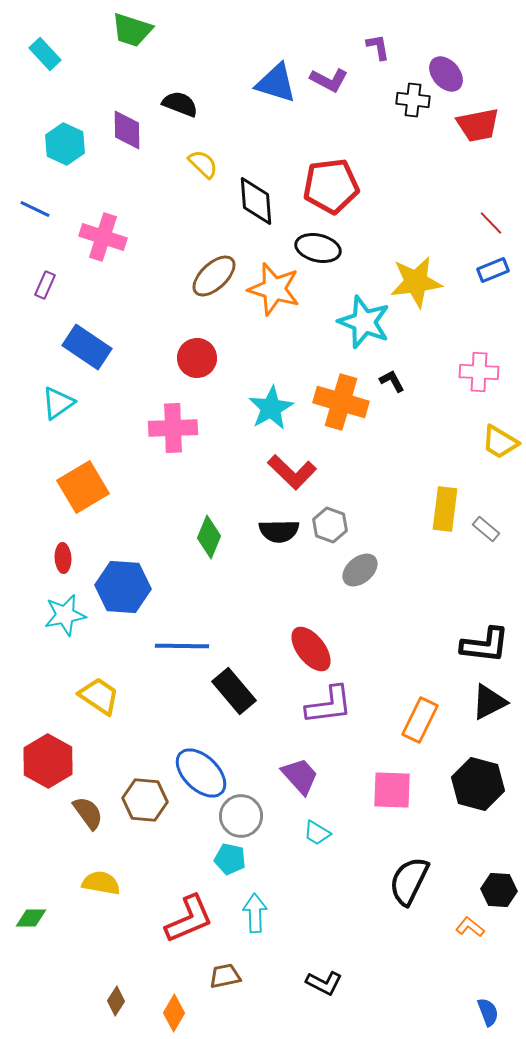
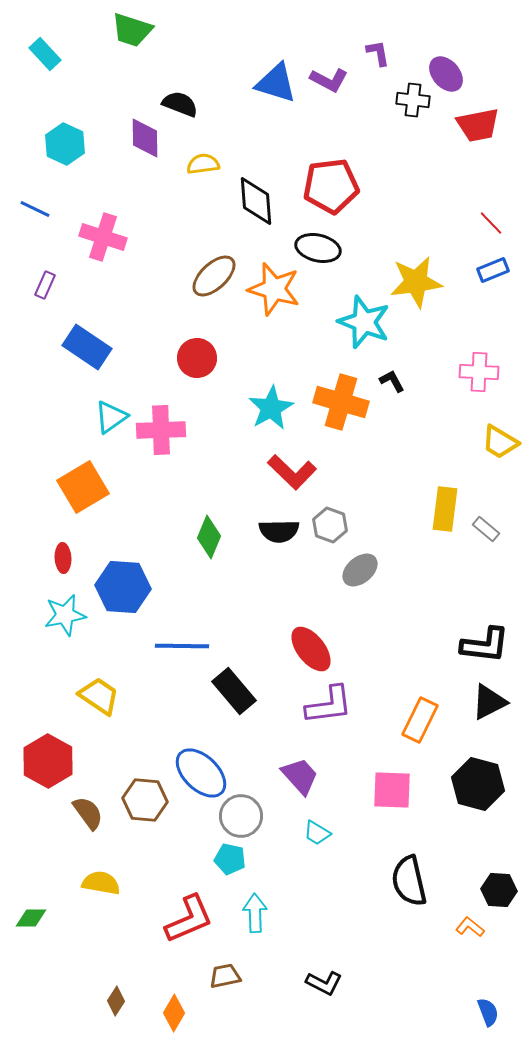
purple L-shape at (378, 47): moved 6 px down
purple diamond at (127, 130): moved 18 px right, 8 px down
yellow semicircle at (203, 164): rotated 52 degrees counterclockwise
cyan triangle at (58, 403): moved 53 px right, 14 px down
pink cross at (173, 428): moved 12 px left, 2 px down
black semicircle at (409, 881): rotated 39 degrees counterclockwise
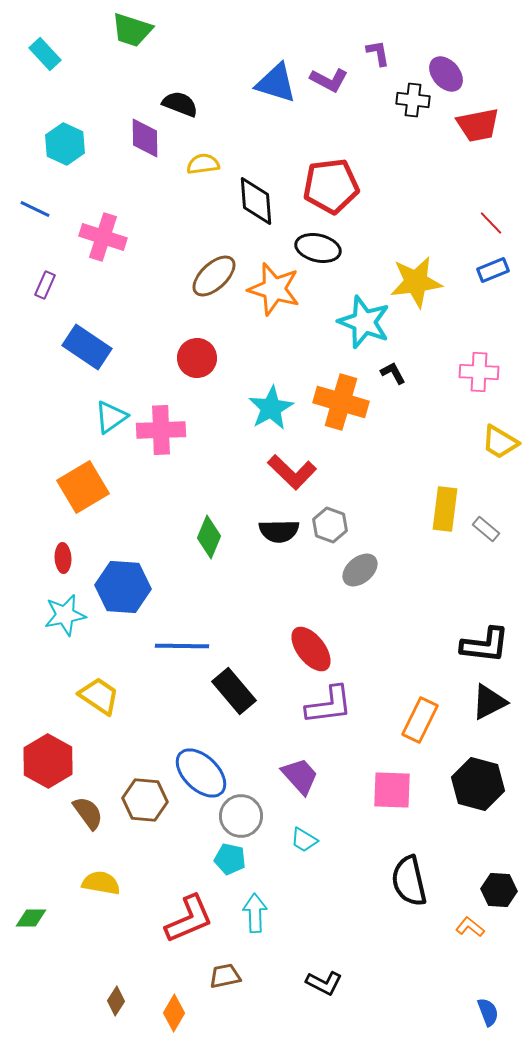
black L-shape at (392, 381): moved 1 px right, 8 px up
cyan trapezoid at (317, 833): moved 13 px left, 7 px down
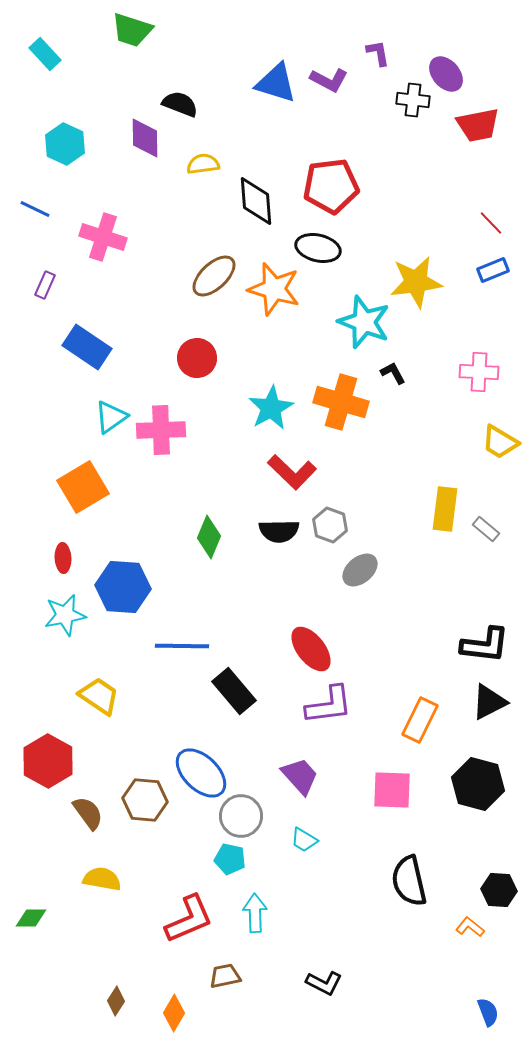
yellow semicircle at (101, 883): moved 1 px right, 4 px up
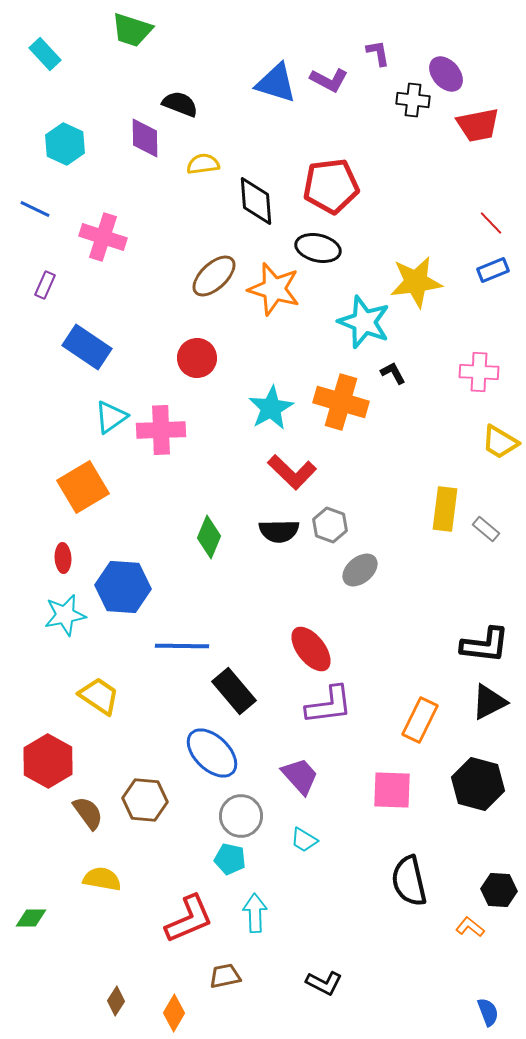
blue ellipse at (201, 773): moved 11 px right, 20 px up
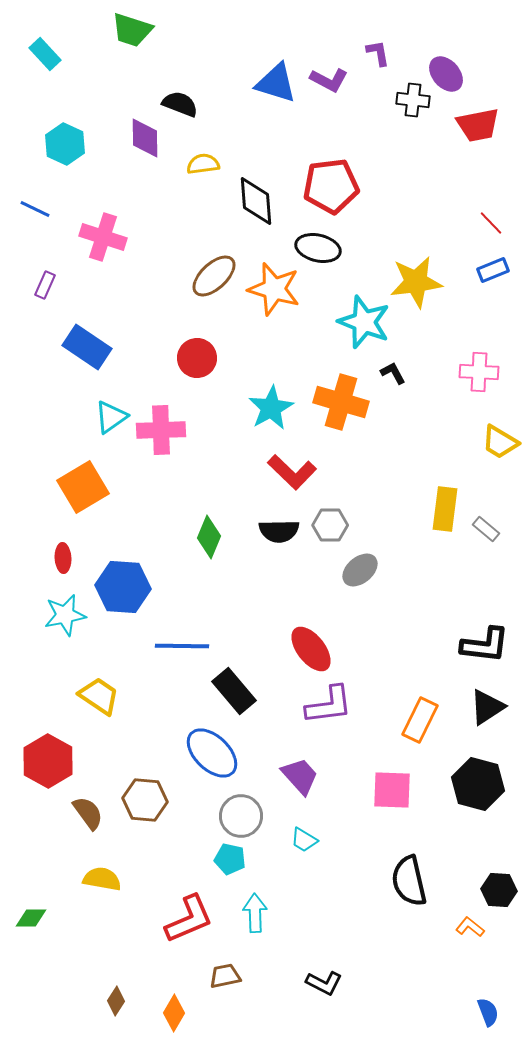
gray hexagon at (330, 525): rotated 20 degrees counterclockwise
black triangle at (489, 702): moved 2 px left, 5 px down; rotated 6 degrees counterclockwise
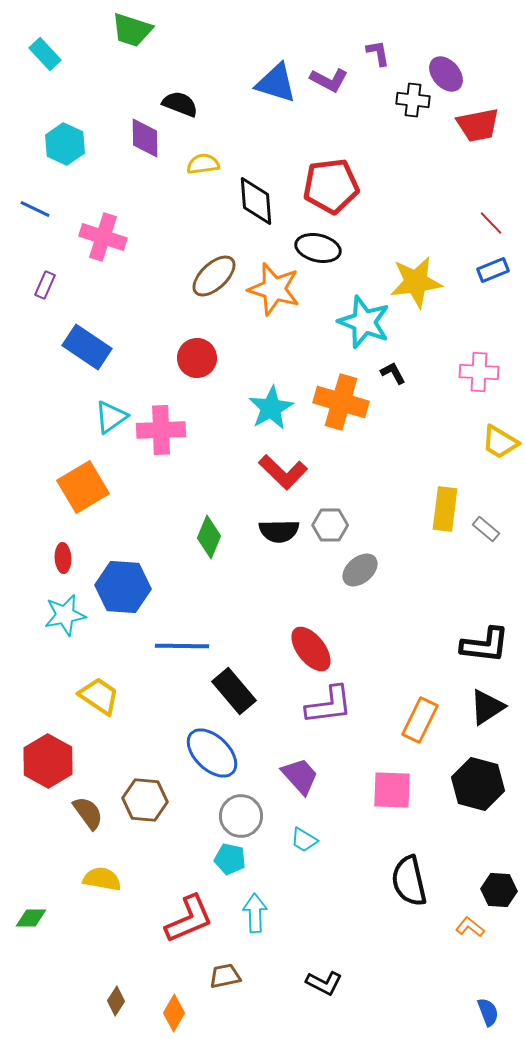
red L-shape at (292, 472): moved 9 px left
